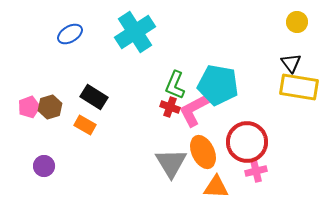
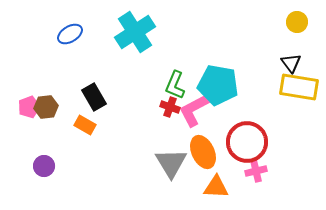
black rectangle: rotated 28 degrees clockwise
brown hexagon: moved 4 px left; rotated 10 degrees clockwise
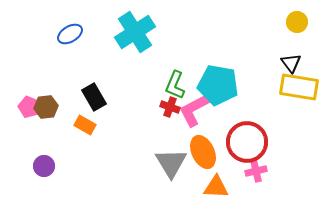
pink pentagon: rotated 30 degrees counterclockwise
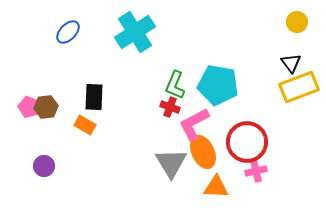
blue ellipse: moved 2 px left, 2 px up; rotated 15 degrees counterclockwise
yellow rectangle: rotated 30 degrees counterclockwise
black rectangle: rotated 32 degrees clockwise
pink L-shape: moved 14 px down
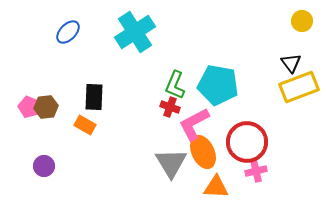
yellow circle: moved 5 px right, 1 px up
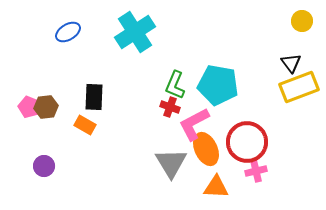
blue ellipse: rotated 15 degrees clockwise
orange ellipse: moved 3 px right, 3 px up
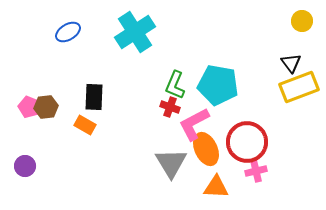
purple circle: moved 19 px left
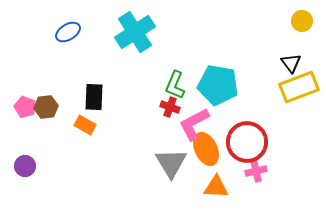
pink pentagon: moved 4 px left
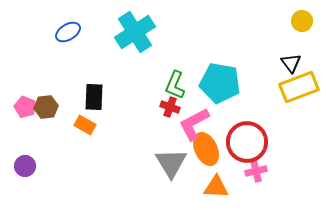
cyan pentagon: moved 2 px right, 2 px up
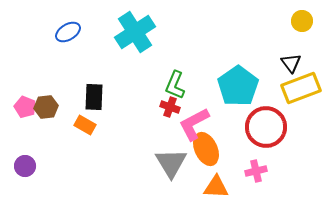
cyan pentagon: moved 18 px right, 3 px down; rotated 27 degrees clockwise
yellow rectangle: moved 2 px right, 1 px down
red circle: moved 19 px right, 15 px up
